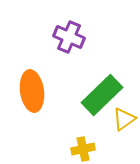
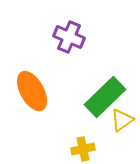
orange ellipse: rotated 21 degrees counterclockwise
green rectangle: moved 3 px right, 2 px down
yellow triangle: moved 2 px left, 1 px down
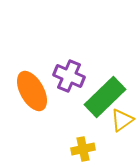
purple cross: moved 39 px down
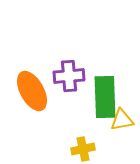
purple cross: rotated 28 degrees counterclockwise
green rectangle: rotated 48 degrees counterclockwise
yellow triangle: rotated 25 degrees clockwise
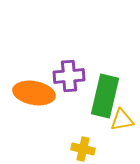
orange ellipse: moved 2 px right, 2 px down; rotated 51 degrees counterclockwise
green rectangle: moved 1 px up; rotated 15 degrees clockwise
yellow cross: rotated 25 degrees clockwise
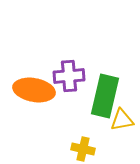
orange ellipse: moved 3 px up
